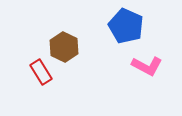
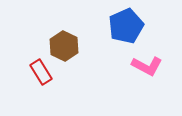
blue pentagon: rotated 24 degrees clockwise
brown hexagon: moved 1 px up
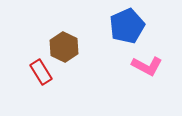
blue pentagon: moved 1 px right
brown hexagon: moved 1 px down
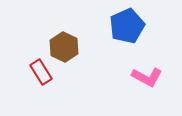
pink L-shape: moved 11 px down
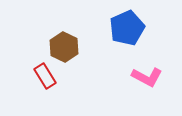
blue pentagon: moved 2 px down
red rectangle: moved 4 px right, 4 px down
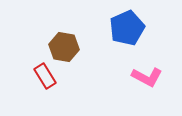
brown hexagon: rotated 16 degrees counterclockwise
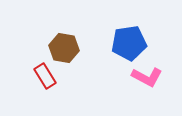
blue pentagon: moved 2 px right, 15 px down; rotated 16 degrees clockwise
brown hexagon: moved 1 px down
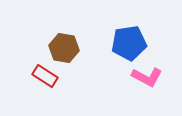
red rectangle: rotated 25 degrees counterclockwise
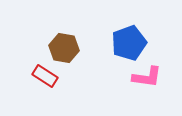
blue pentagon: rotated 12 degrees counterclockwise
pink L-shape: rotated 20 degrees counterclockwise
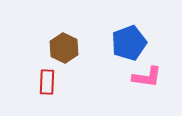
brown hexagon: rotated 16 degrees clockwise
red rectangle: moved 2 px right, 6 px down; rotated 60 degrees clockwise
